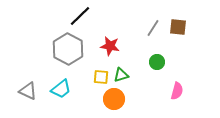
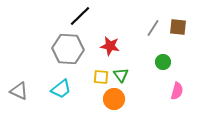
gray hexagon: rotated 24 degrees counterclockwise
green circle: moved 6 px right
green triangle: rotated 49 degrees counterclockwise
gray triangle: moved 9 px left
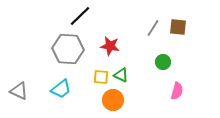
green triangle: rotated 28 degrees counterclockwise
orange circle: moved 1 px left, 1 px down
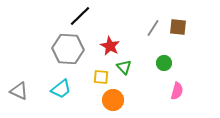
red star: rotated 18 degrees clockwise
green circle: moved 1 px right, 1 px down
green triangle: moved 3 px right, 8 px up; rotated 21 degrees clockwise
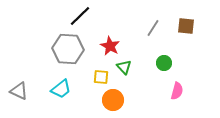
brown square: moved 8 px right, 1 px up
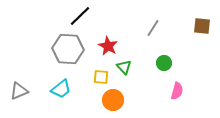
brown square: moved 16 px right
red star: moved 2 px left
gray triangle: rotated 48 degrees counterclockwise
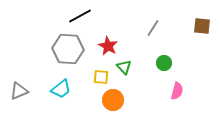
black line: rotated 15 degrees clockwise
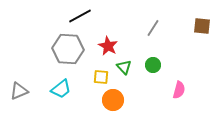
green circle: moved 11 px left, 2 px down
pink semicircle: moved 2 px right, 1 px up
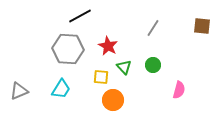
cyan trapezoid: rotated 20 degrees counterclockwise
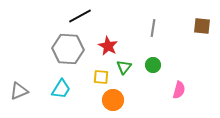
gray line: rotated 24 degrees counterclockwise
green triangle: rotated 21 degrees clockwise
